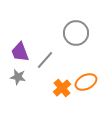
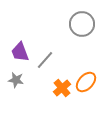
gray circle: moved 6 px right, 9 px up
gray star: moved 2 px left, 3 px down
orange ellipse: rotated 20 degrees counterclockwise
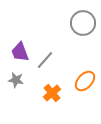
gray circle: moved 1 px right, 1 px up
orange ellipse: moved 1 px left, 1 px up
orange cross: moved 10 px left, 5 px down
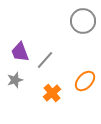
gray circle: moved 2 px up
gray star: moved 1 px left; rotated 28 degrees counterclockwise
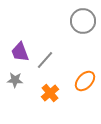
gray star: rotated 21 degrees clockwise
orange cross: moved 2 px left
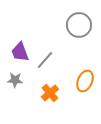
gray circle: moved 4 px left, 4 px down
orange ellipse: rotated 20 degrees counterclockwise
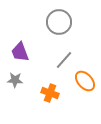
gray circle: moved 20 px left, 3 px up
gray line: moved 19 px right
orange ellipse: rotated 65 degrees counterclockwise
orange cross: rotated 30 degrees counterclockwise
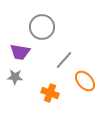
gray circle: moved 17 px left, 5 px down
purple trapezoid: rotated 60 degrees counterclockwise
gray star: moved 3 px up
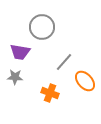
gray line: moved 2 px down
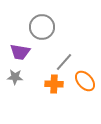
orange cross: moved 4 px right, 9 px up; rotated 18 degrees counterclockwise
